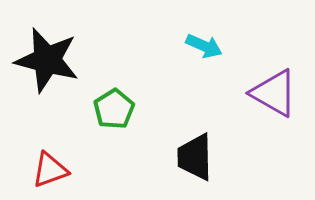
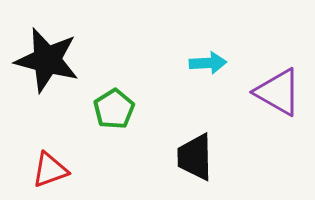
cyan arrow: moved 4 px right, 17 px down; rotated 27 degrees counterclockwise
purple triangle: moved 4 px right, 1 px up
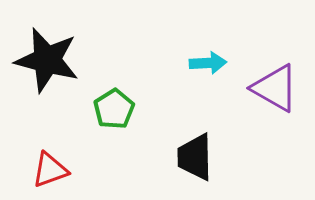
purple triangle: moved 3 px left, 4 px up
